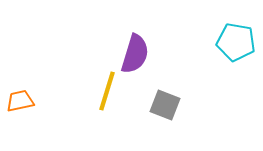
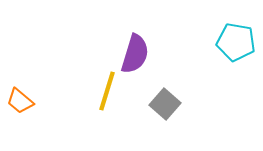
orange trapezoid: rotated 128 degrees counterclockwise
gray square: moved 1 px up; rotated 20 degrees clockwise
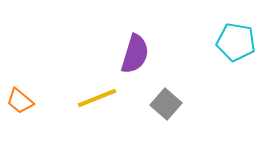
yellow line: moved 10 px left, 7 px down; rotated 51 degrees clockwise
gray square: moved 1 px right
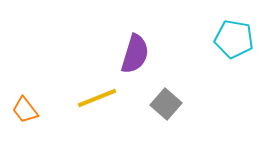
cyan pentagon: moved 2 px left, 3 px up
orange trapezoid: moved 5 px right, 9 px down; rotated 12 degrees clockwise
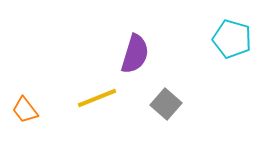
cyan pentagon: moved 2 px left; rotated 6 degrees clockwise
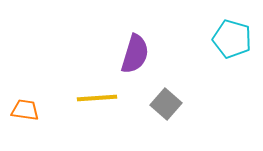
yellow line: rotated 18 degrees clockwise
orange trapezoid: rotated 136 degrees clockwise
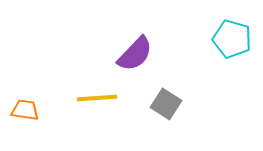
purple semicircle: rotated 27 degrees clockwise
gray square: rotated 8 degrees counterclockwise
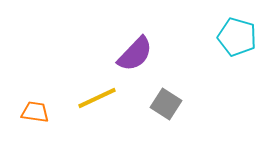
cyan pentagon: moved 5 px right, 2 px up
yellow line: rotated 21 degrees counterclockwise
orange trapezoid: moved 10 px right, 2 px down
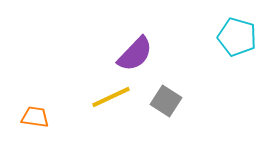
yellow line: moved 14 px right, 1 px up
gray square: moved 3 px up
orange trapezoid: moved 5 px down
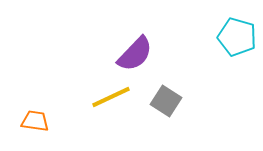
orange trapezoid: moved 4 px down
